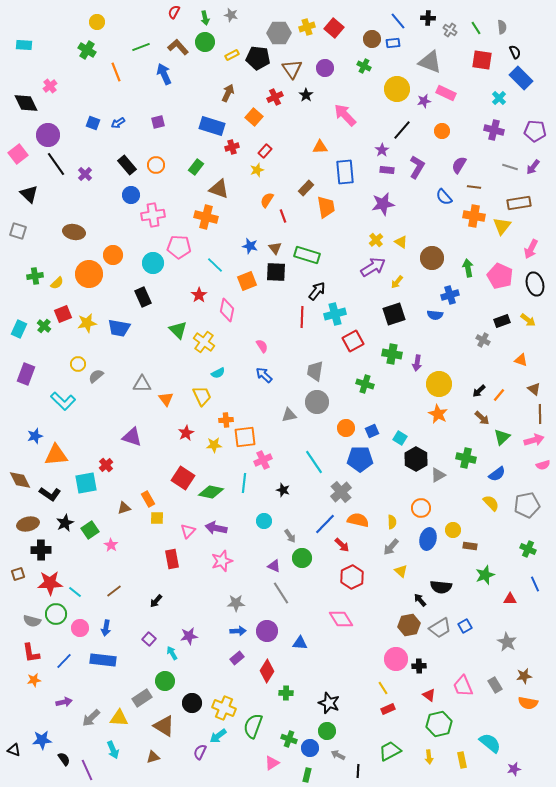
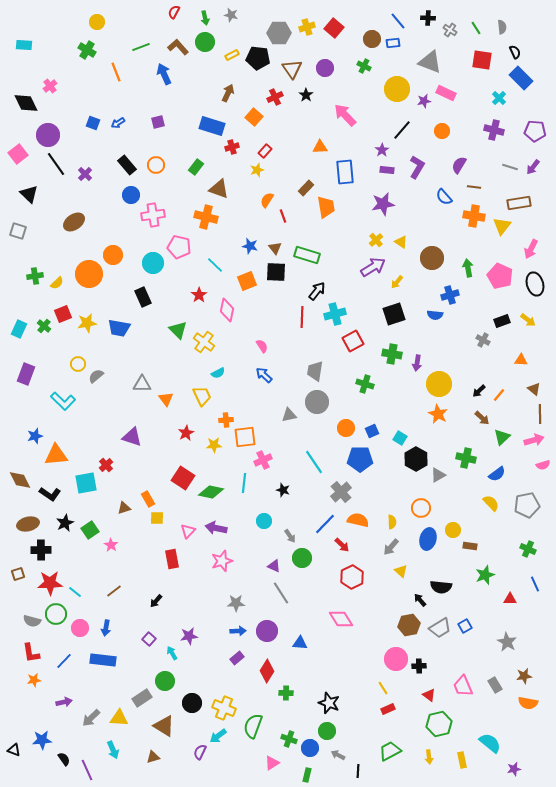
brown ellipse at (74, 232): moved 10 px up; rotated 45 degrees counterclockwise
pink pentagon at (179, 247): rotated 10 degrees clockwise
orange triangle at (521, 360): rotated 16 degrees counterclockwise
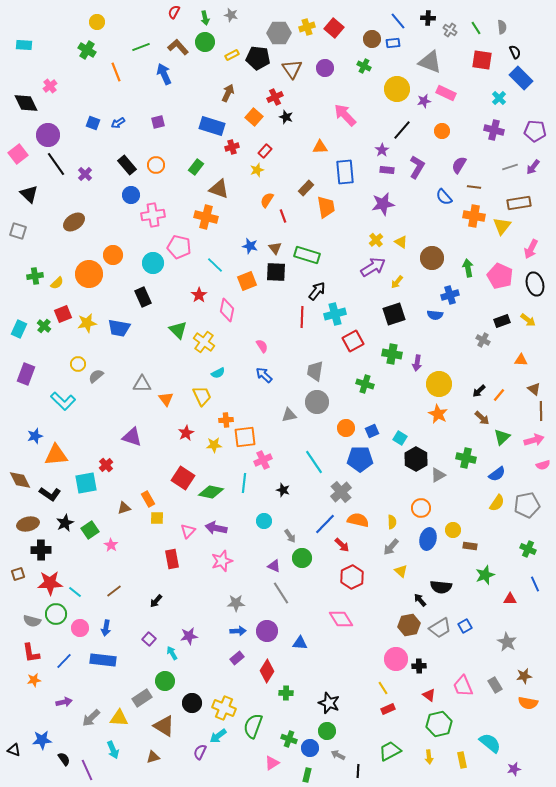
black star at (306, 95): moved 20 px left, 22 px down; rotated 16 degrees counterclockwise
gray line at (510, 167): rotated 35 degrees counterclockwise
brown line at (540, 414): moved 1 px right, 3 px up
yellow semicircle at (491, 503): moved 6 px right; rotated 78 degrees clockwise
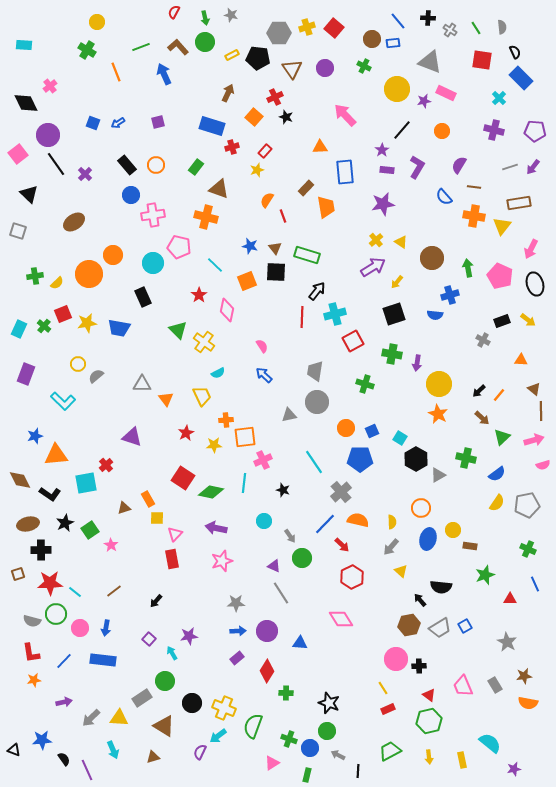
pink triangle at (188, 531): moved 13 px left, 3 px down
green hexagon at (439, 724): moved 10 px left, 3 px up
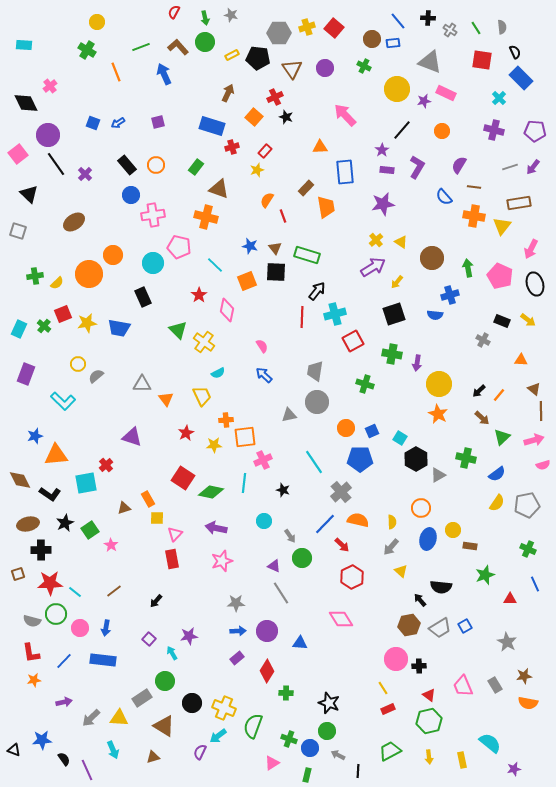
black rectangle at (502, 321): rotated 42 degrees clockwise
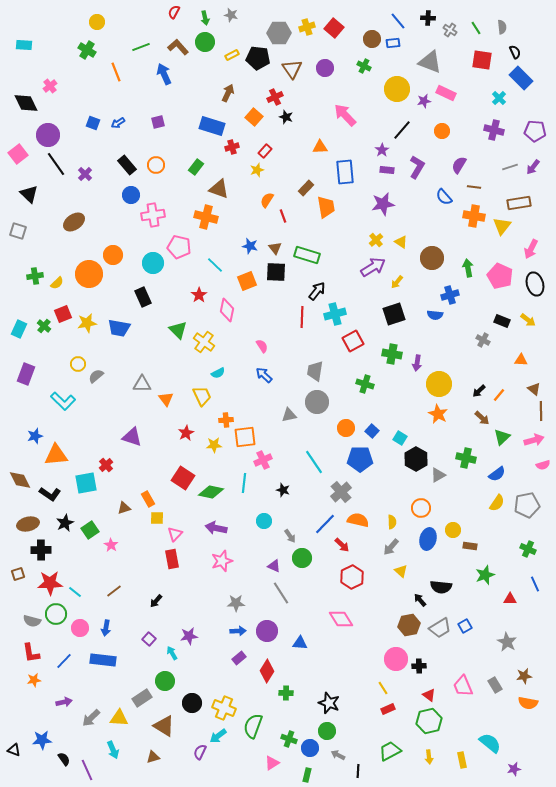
blue square at (372, 431): rotated 24 degrees counterclockwise
purple rectangle at (237, 658): moved 2 px right
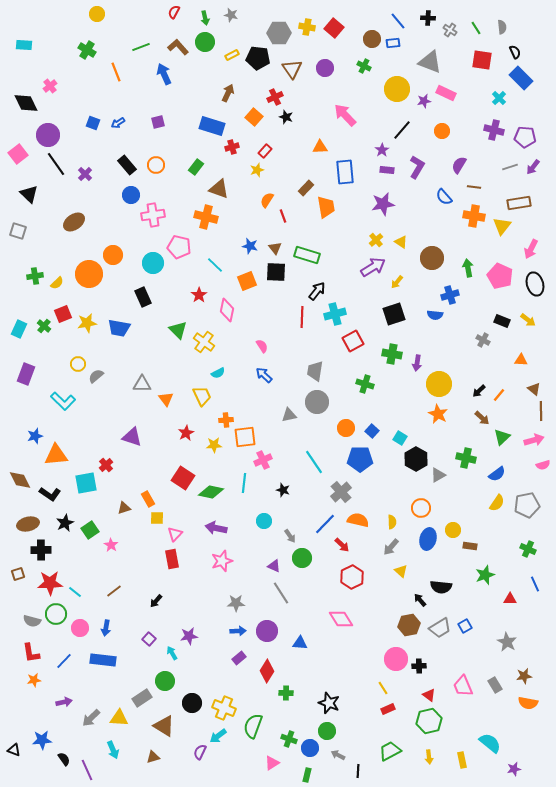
yellow circle at (97, 22): moved 8 px up
yellow cross at (307, 27): rotated 28 degrees clockwise
purple pentagon at (535, 131): moved 10 px left, 6 px down
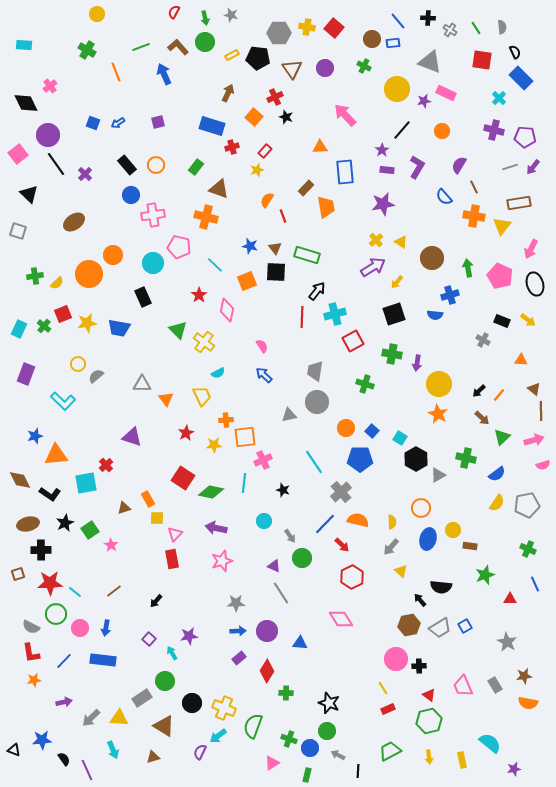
brown line at (474, 187): rotated 56 degrees clockwise
gray semicircle at (32, 621): moved 1 px left, 6 px down; rotated 12 degrees clockwise
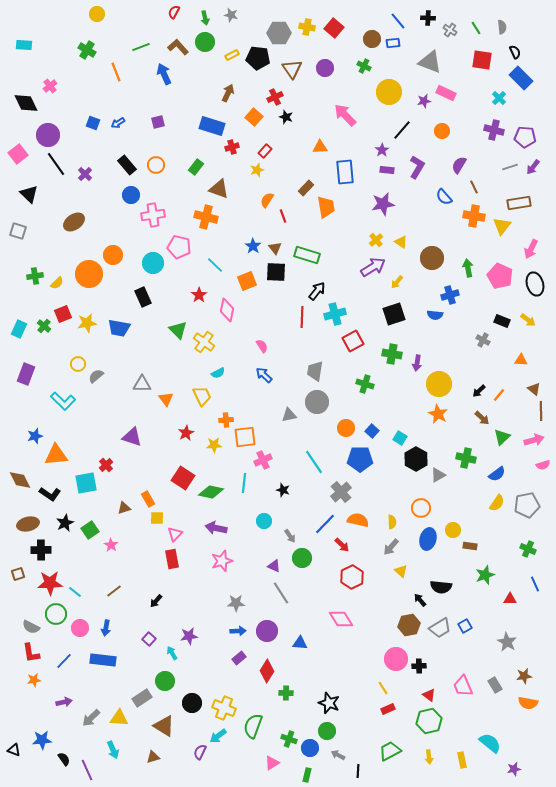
yellow circle at (397, 89): moved 8 px left, 3 px down
blue star at (250, 246): moved 3 px right; rotated 21 degrees clockwise
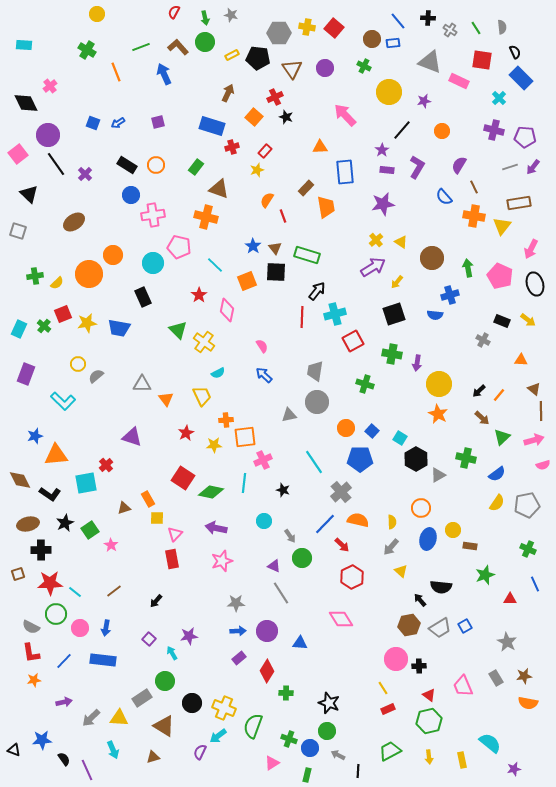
pink rectangle at (446, 93): moved 13 px right, 12 px up
black rectangle at (127, 165): rotated 18 degrees counterclockwise
gray rectangle at (495, 685): moved 1 px right, 7 px up
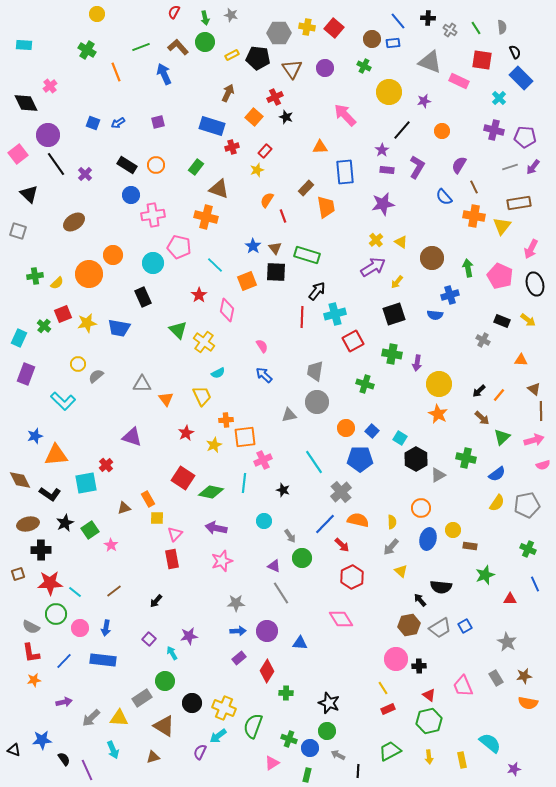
cyan rectangle at (19, 329): moved 9 px down
yellow star at (214, 445): rotated 21 degrees counterclockwise
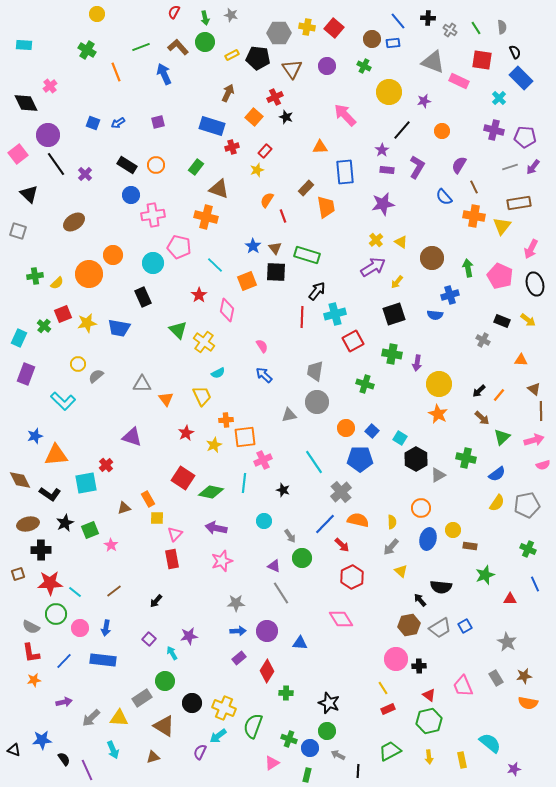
gray triangle at (430, 62): moved 3 px right
purple circle at (325, 68): moved 2 px right, 2 px up
green square at (90, 530): rotated 12 degrees clockwise
